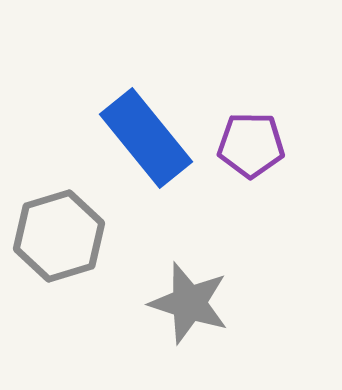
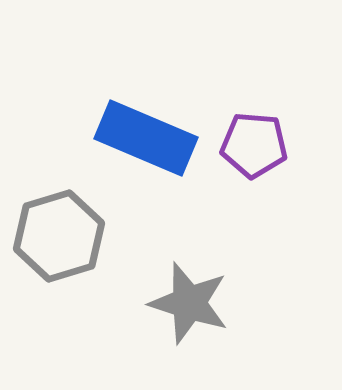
blue rectangle: rotated 28 degrees counterclockwise
purple pentagon: moved 3 px right; rotated 4 degrees clockwise
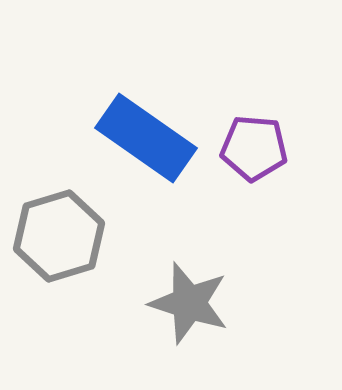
blue rectangle: rotated 12 degrees clockwise
purple pentagon: moved 3 px down
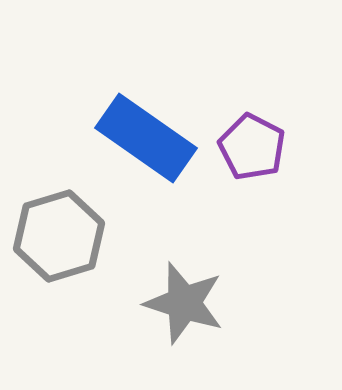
purple pentagon: moved 2 px left, 1 px up; rotated 22 degrees clockwise
gray star: moved 5 px left
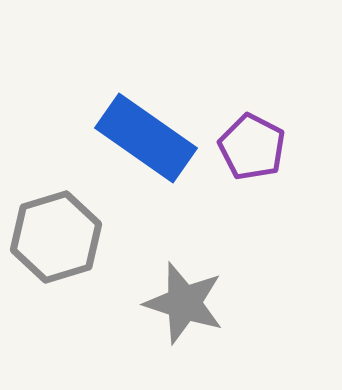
gray hexagon: moved 3 px left, 1 px down
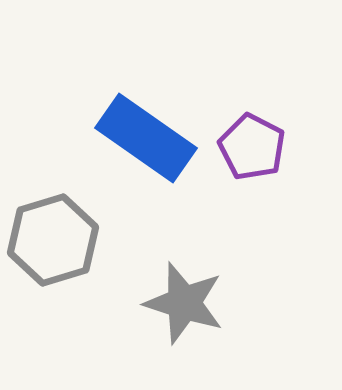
gray hexagon: moved 3 px left, 3 px down
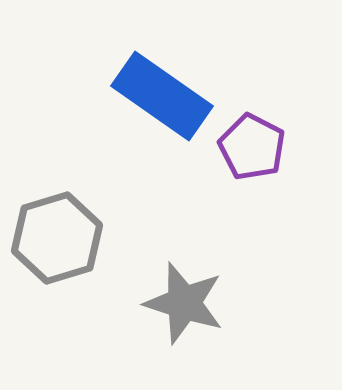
blue rectangle: moved 16 px right, 42 px up
gray hexagon: moved 4 px right, 2 px up
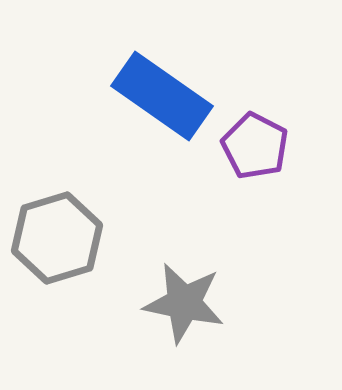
purple pentagon: moved 3 px right, 1 px up
gray star: rotated 6 degrees counterclockwise
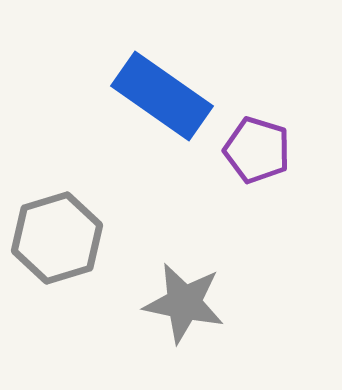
purple pentagon: moved 2 px right, 4 px down; rotated 10 degrees counterclockwise
